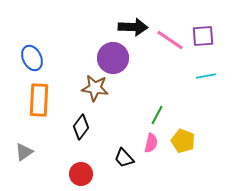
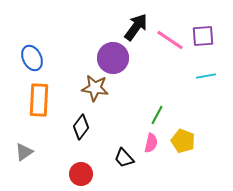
black arrow: moved 3 px right; rotated 56 degrees counterclockwise
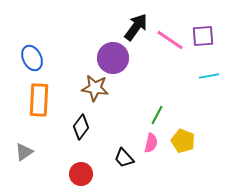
cyan line: moved 3 px right
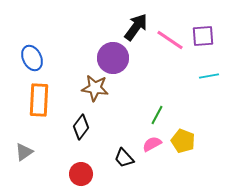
pink semicircle: moved 1 px right, 1 px down; rotated 132 degrees counterclockwise
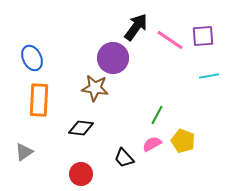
black diamond: moved 1 px down; rotated 60 degrees clockwise
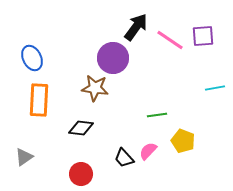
cyan line: moved 6 px right, 12 px down
green line: rotated 54 degrees clockwise
pink semicircle: moved 4 px left, 7 px down; rotated 18 degrees counterclockwise
gray triangle: moved 5 px down
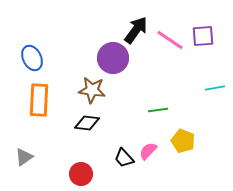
black arrow: moved 3 px down
brown star: moved 3 px left, 2 px down
green line: moved 1 px right, 5 px up
black diamond: moved 6 px right, 5 px up
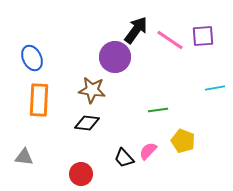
purple circle: moved 2 px right, 1 px up
gray triangle: rotated 42 degrees clockwise
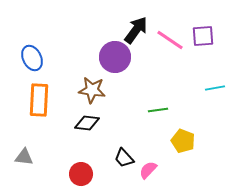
pink semicircle: moved 19 px down
